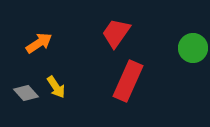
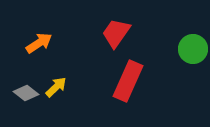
green circle: moved 1 px down
yellow arrow: rotated 100 degrees counterclockwise
gray diamond: rotated 10 degrees counterclockwise
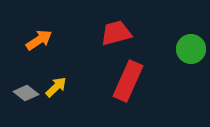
red trapezoid: rotated 40 degrees clockwise
orange arrow: moved 3 px up
green circle: moved 2 px left
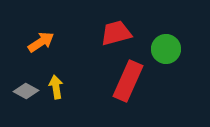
orange arrow: moved 2 px right, 2 px down
green circle: moved 25 px left
yellow arrow: rotated 55 degrees counterclockwise
gray diamond: moved 2 px up; rotated 10 degrees counterclockwise
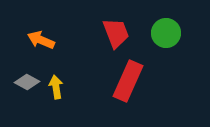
red trapezoid: rotated 84 degrees clockwise
orange arrow: moved 2 px up; rotated 124 degrees counterclockwise
green circle: moved 16 px up
gray diamond: moved 1 px right, 9 px up
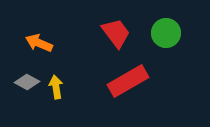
red trapezoid: rotated 16 degrees counterclockwise
orange arrow: moved 2 px left, 3 px down
red rectangle: rotated 36 degrees clockwise
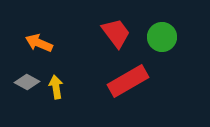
green circle: moved 4 px left, 4 px down
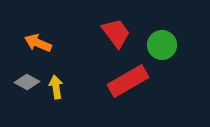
green circle: moved 8 px down
orange arrow: moved 1 px left
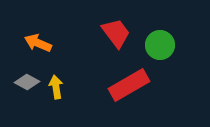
green circle: moved 2 px left
red rectangle: moved 1 px right, 4 px down
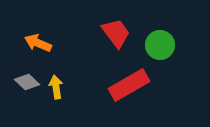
gray diamond: rotated 15 degrees clockwise
